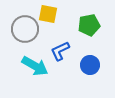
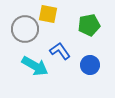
blue L-shape: rotated 80 degrees clockwise
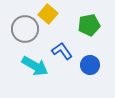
yellow square: rotated 30 degrees clockwise
blue L-shape: moved 2 px right
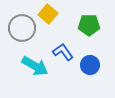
green pentagon: rotated 10 degrees clockwise
gray circle: moved 3 px left, 1 px up
blue L-shape: moved 1 px right, 1 px down
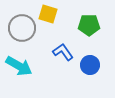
yellow square: rotated 24 degrees counterclockwise
cyan arrow: moved 16 px left
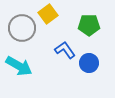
yellow square: rotated 36 degrees clockwise
blue L-shape: moved 2 px right, 2 px up
blue circle: moved 1 px left, 2 px up
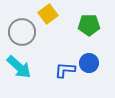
gray circle: moved 4 px down
blue L-shape: moved 20 px down; rotated 50 degrees counterclockwise
cyan arrow: moved 1 px down; rotated 12 degrees clockwise
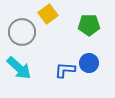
cyan arrow: moved 1 px down
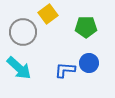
green pentagon: moved 3 px left, 2 px down
gray circle: moved 1 px right
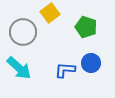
yellow square: moved 2 px right, 1 px up
green pentagon: rotated 20 degrees clockwise
blue circle: moved 2 px right
